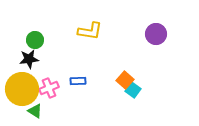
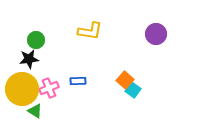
green circle: moved 1 px right
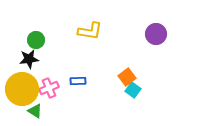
orange square: moved 2 px right, 3 px up; rotated 12 degrees clockwise
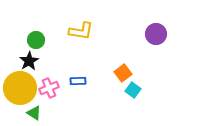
yellow L-shape: moved 9 px left
black star: moved 2 px down; rotated 24 degrees counterclockwise
orange square: moved 4 px left, 4 px up
yellow circle: moved 2 px left, 1 px up
green triangle: moved 1 px left, 2 px down
